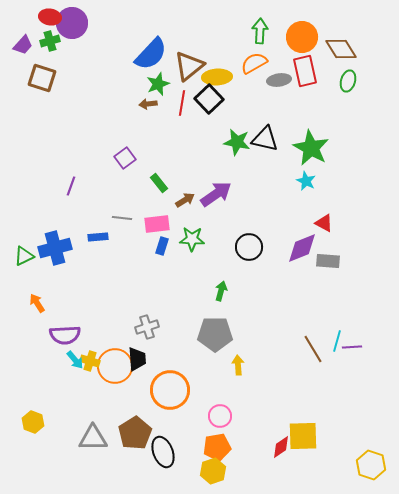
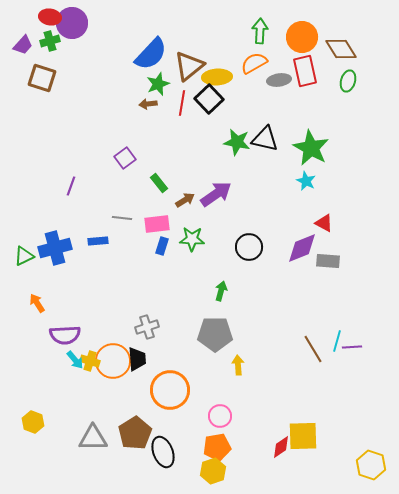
blue rectangle at (98, 237): moved 4 px down
orange circle at (115, 366): moved 2 px left, 5 px up
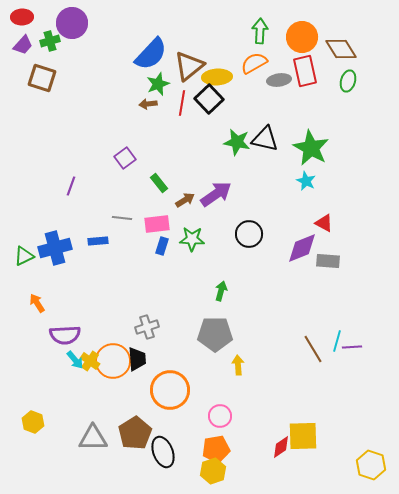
red ellipse at (50, 17): moved 28 px left; rotated 10 degrees counterclockwise
black circle at (249, 247): moved 13 px up
yellow cross at (90, 361): rotated 18 degrees clockwise
orange pentagon at (217, 447): moved 1 px left, 2 px down
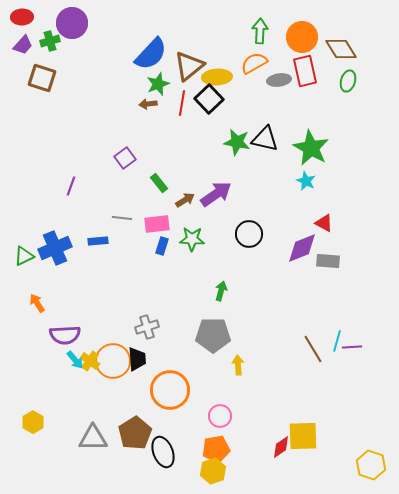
blue cross at (55, 248): rotated 8 degrees counterclockwise
gray pentagon at (215, 334): moved 2 px left, 1 px down
yellow hexagon at (33, 422): rotated 10 degrees clockwise
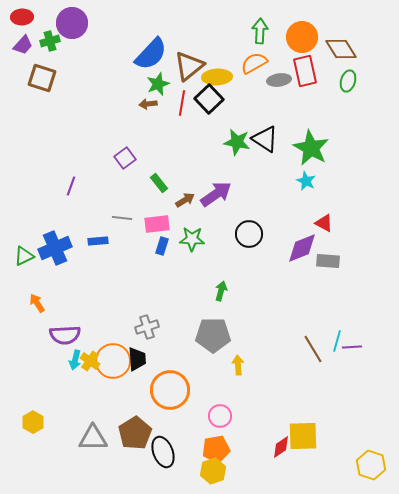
black triangle at (265, 139): rotated 20 degrees clockwise
cyan arrow at (75, 360): rotated 54 degrees clockwise
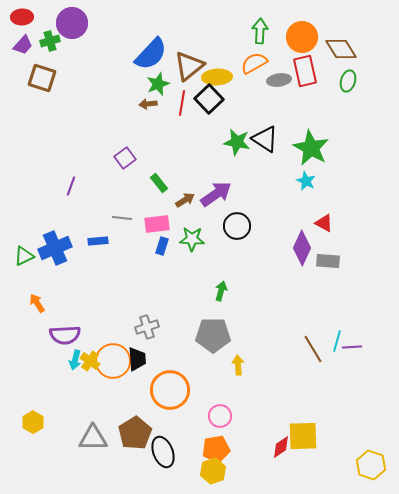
black circle at (249, 234): moved 12 px left, 8 px up
purple diamond at (302, 248): rotated 44 degrees counterclockwise
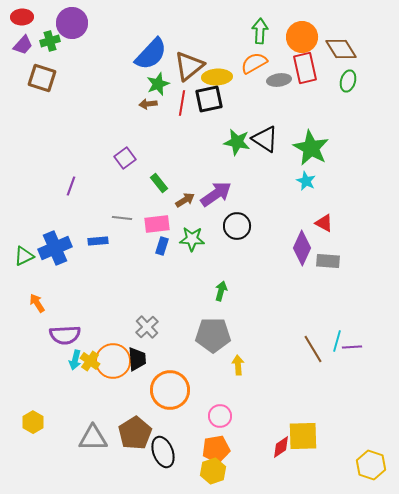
red rectangle at (305, 71): moved 3 px up
black square at (209, 99): rotated 32 degrees clockwise
gray cross at (147, 327): rotated 25 degrees counterclockwise
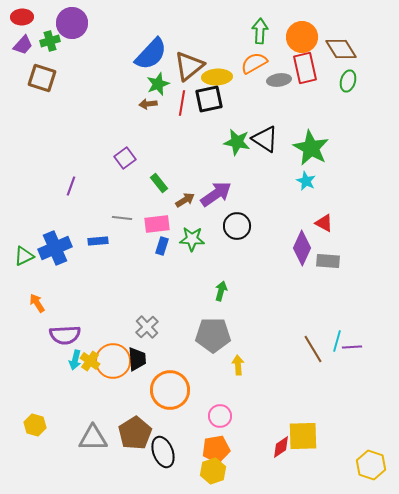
yellow hexagon at (33, 422): moved 2 px right, 3 px down; rotated 15 degrees counterclockwise
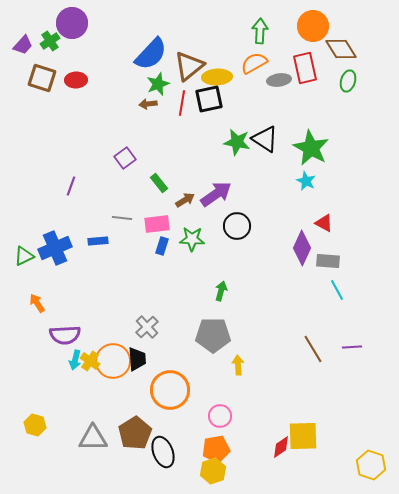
red ellipse at (22, 17): moved 54 px right, 63 px down
orange circle at (302, 37): moved 11 px right, 11 px up
green cross at (50, 41): rotated 18 degrees counterclockwise
cyan line at (337, 341): moved 51 px up; rotated 45 degrees counterclockwise
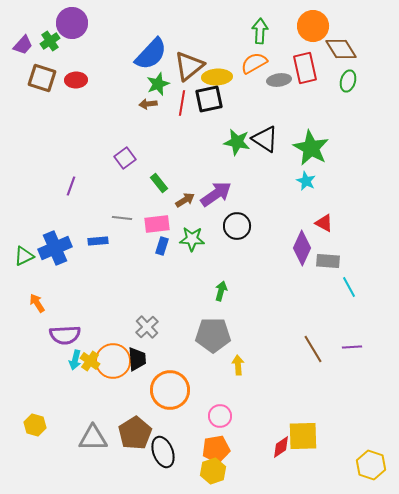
cyan line at (337, 290): moved 12 px right, 3 px up
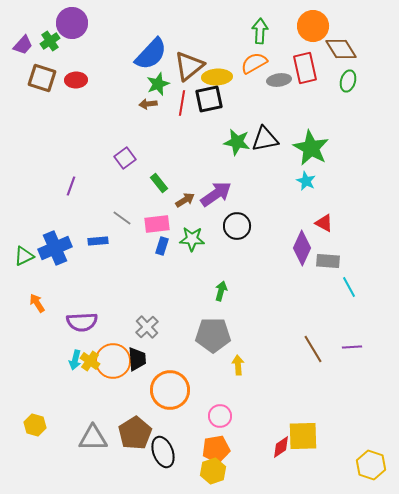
black triangle at (265, 139): rotated 44 degrees counterclockwise
gray line at (122, 218): rotated 30 degrees clockwise
purple semicircle at (65, 335): moved 17 px right, 13 px up
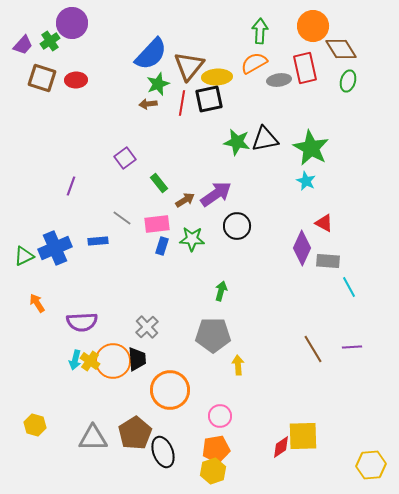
brown triangle at (189, 66): rotated 12 degrees counterclockwise
yellow hexagon at (371, 465): rotated 24 degrees counterclockwise
